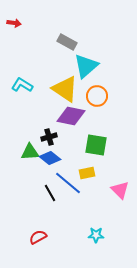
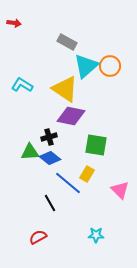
orange circle: moved 13 px right, 30 px up
yellow rectangle: moved 1 px down; rotated 49 degrees counterclockwise
black line: moved 10 px down
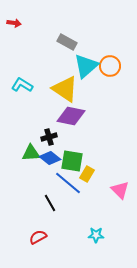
green square: moved 24 px left, 16 px down
green triangle: moved 1 px right, 1 px down
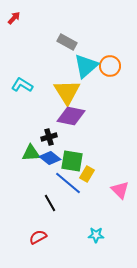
red arrow: moved 5 px up; rotated 56 degrees counterclockwise
yellow triangle: moved 2 px right, 3 px down; rotated 24 degrees clockwise
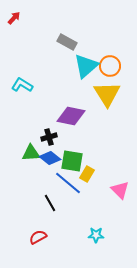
yellow triangle: moved 40 px right, 2 px down
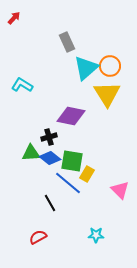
gray rectangle: rotated 36 degrees clockwise
cyan triangle: moved 2 px down
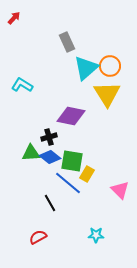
blue diamond: moved 1 px up
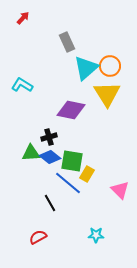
red arrow: moved 9 px right
purple diamond: moved 6 px up
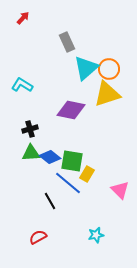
orange circle: moved 1 px left, 3 px down
yellow triangle: rotated 44 degrees clockwise
black cross: moved 19 px left, 8 px up
black line: moved 2 px up
cyan star: rotated 14 degrees counterclockwise
